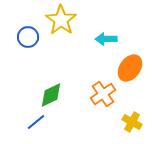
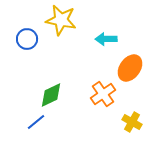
yellow star: rotated 24 degrees counterclockwise
blue circle: moved 1 px left, 2 px down
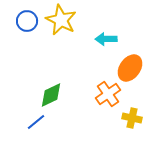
yellow star: rotated 16 degrees clockwise
blue circle: moved 18 px up
orange cross: moved 5 px right
yellow cross: moved 4 px up; rotated 18 degrees counterclockwise
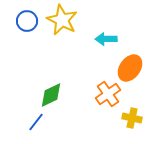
yellow star: moved 1 px right
blue line: rotated 12 degrees counterclockwise
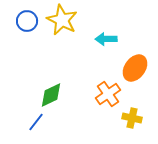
orange ellipse: moved 5 px right
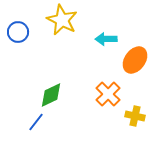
blue circle: moved 9 px left, 11 px down
orange ellipse: moved 8 px up
orange cross: rotated 10 degrees counterclockwise
yellow cross: moved 3 px right, 2 px up
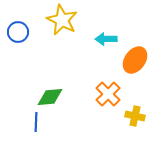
green diamond: moved 1 px left, 2 px down; rotated 20 degrees clockwise
blue line: rotated 36 degrees counterclockwise
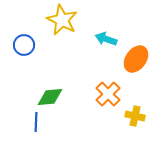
blue circle: moved 6 px right, 13 px down
cyan arrow: rotated 20 degrees clockwise
orange ellipse: moved 1 px right, 1 px up
